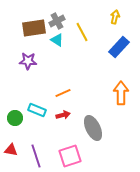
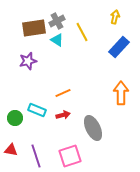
purple star: rotated 18 degrees counterclockwise
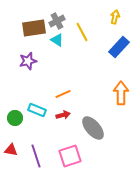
orange line: moved 1 px down
gray ellipse: rotated 15 degrees counterclockwise
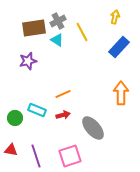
gray cross: moved 1 px right
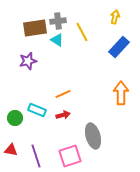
gray cross: rotated 21 degrees clockwise
brown rectangle: moved 1 px right
gray ellipse: moved 8 px down; rotated 25 degrees clockwise
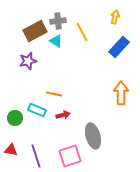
brown rectangle: moved 3 px down; rotated 20 degrees counterclockwise
cyan triangle: moved 1 px left, 1 px down
orange line: moved 9 px left; rotated 35 degrees clockwise
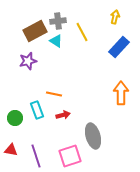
cyan rectangle: rotated 48 degrees clockwise
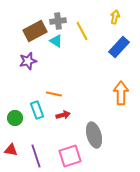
yellow line: moved 1 px up
gray ellipse: moved 1 px right, 1 px up
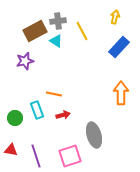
purple star: moved 3 px left
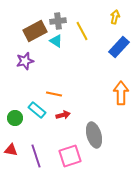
cyan rectangle: rotated 30 degrees counterclockwise
